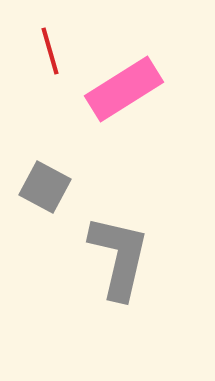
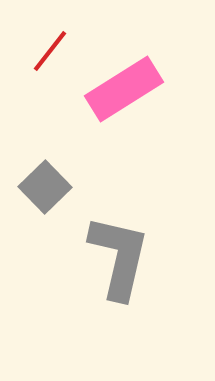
red line: rotated 54 degrees clockwise
gray square: rotated 18 degrees clockwise
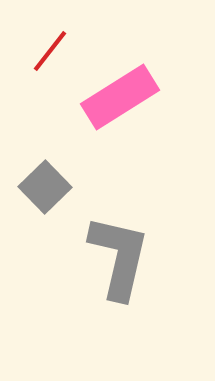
pink rectangle: moved 4 px left, 8 px down
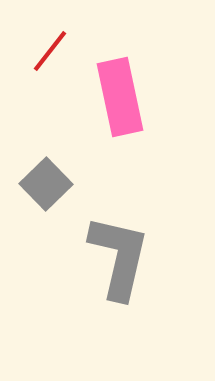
pink rectangle: rotated 70 degrees counterclockwise
gray square: moved 1 px right, 3 px up
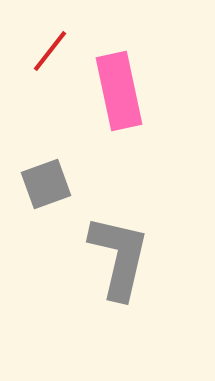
pink rectangle: moved 1 px left, 6 px up
gray square: rotated 24 degrees clockwise
